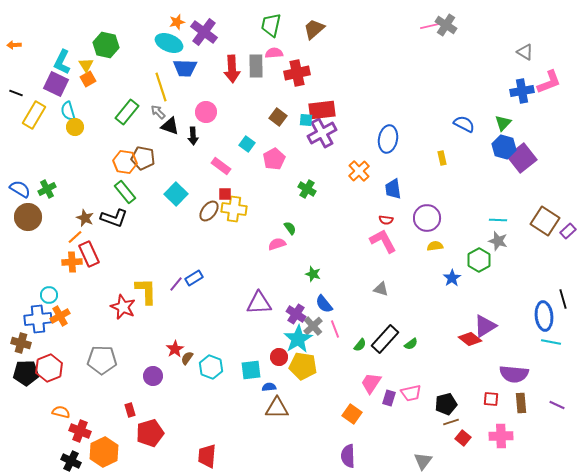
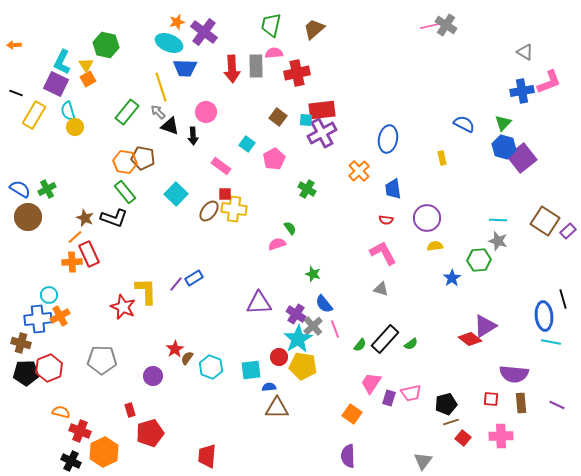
pink L-shape at (383, 241): moved 12 px down
green hexagon at (479, 260): rotated 25 degrees clockwise
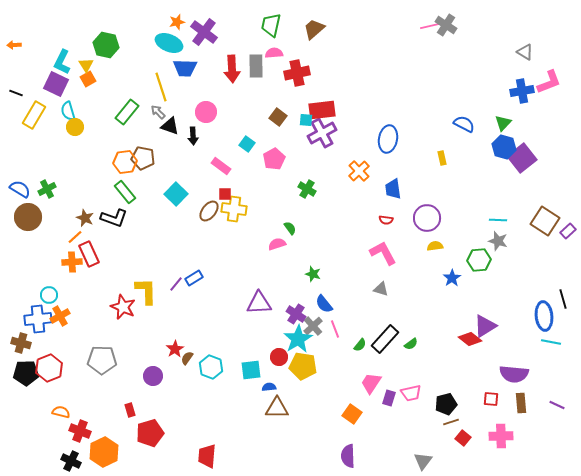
orange hexagon at (125, 162): rotated 15 degrees counterclockwise
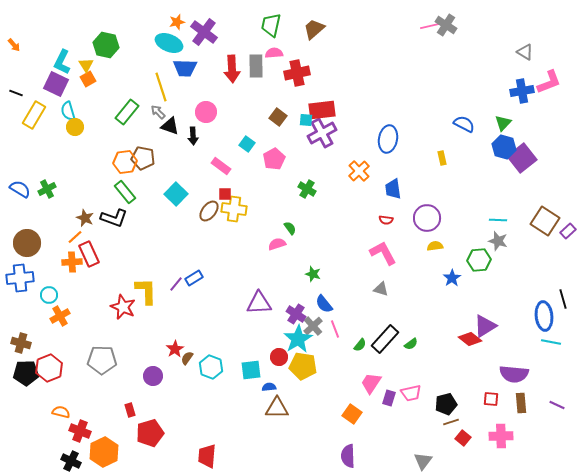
orange arrow at (14, 45): rotated 128 degrees counterclockwise
brown circle at (28, 217): moved 1 px left, 26 px down
blue cross at (38, 319): moved 18 px left, 41 px up
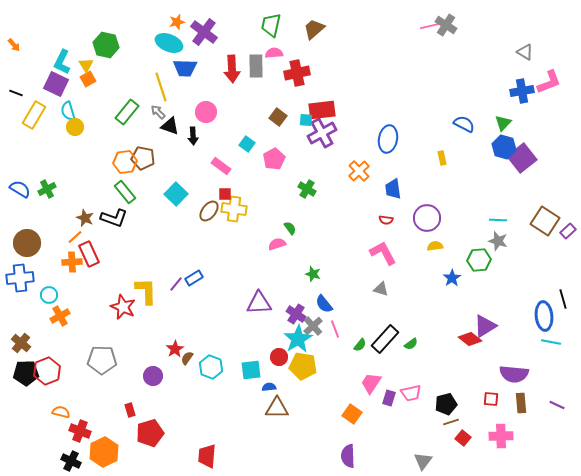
brown cross at (21, 343): rotated 24 degrees clockwise
red hexagon at (49, 368): moved 2 px left, 3 px down
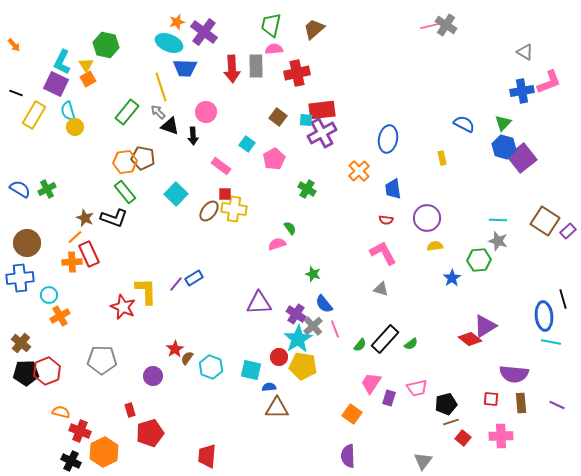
pink semicircle at (274, 53): moved 4 px up
cyan square at (251, 370): rotated 20 degrees clockwise
pink trapezoid at (411, 393): moved 6 px right, 5 px up
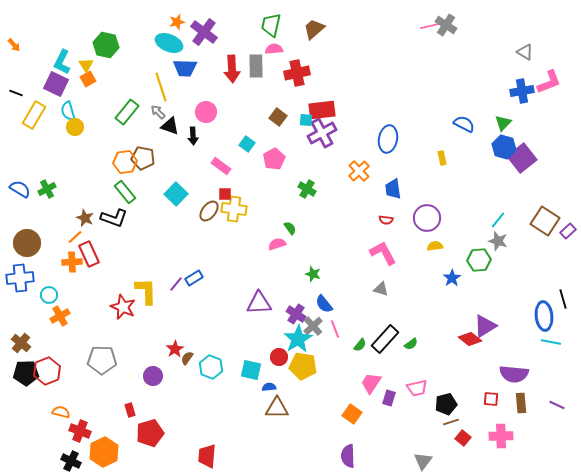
cyan line at (498, 220): rotated 54 degrees counterclockwise
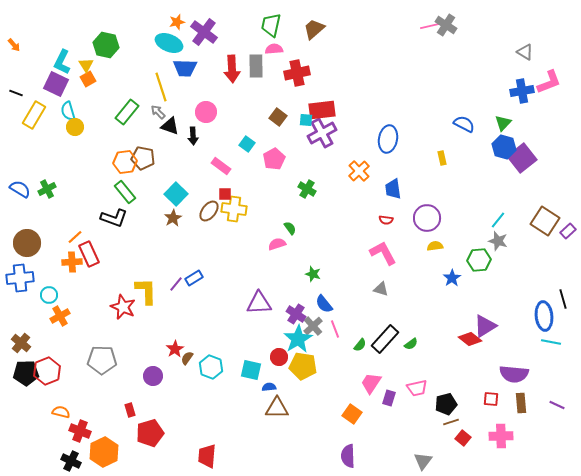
brown star at (85, 218): moved 88 px right; rotated 18 degrees clockwise
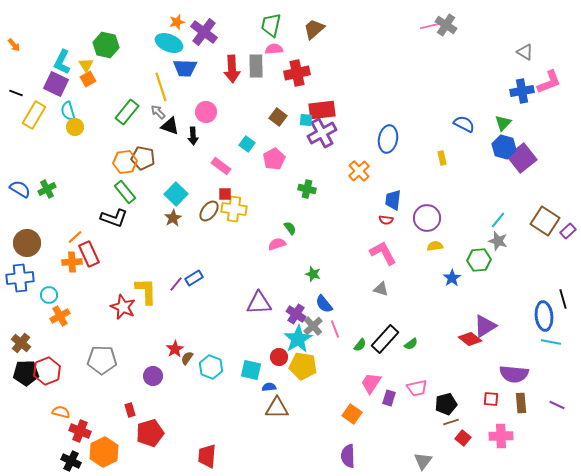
green cross at (307, 189): rotated 18 degrees counterclockwise
blue trapezoid at (393, 189): moved 11 px down; rotated 15 degrees clockwise
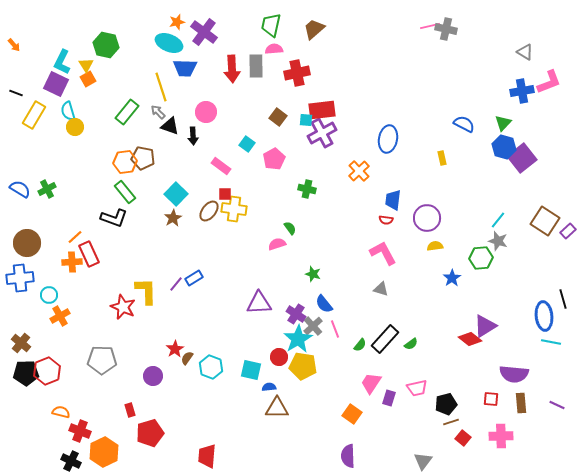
gray cross at (446, 25): moved 4 px down; rotated 20 degrees counterclockwise
green hexagon at (479, 260): moved 2 px right, 2 px up
